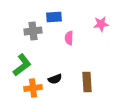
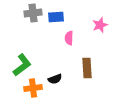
blue rectangle: moved 2 px right
pink star: moved 1 px left, 1 px down; rotated 14 degrees counterclockwise
gray cross: moved 18 px up
brown rectangle: moved 14 px up
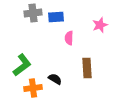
black semicircle: rotated 128 degrees counterclockwise
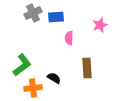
gray cross: rotated 18 degrees counterclockwise
black semicircle: moved 1 px left, 1 px up
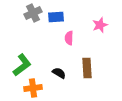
black semicircle: moved 5 px right, 5 px up
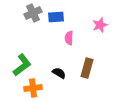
brown rectangle: rotated 18 degrees clockwise
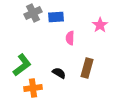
pink star: rotated 14 degrees counterclockwise
pink semicircle: moved 1 px right
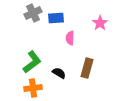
blue rectangle: moved 1 px down
pink star: moved 2 px up
green L-shape: moved 10 px right, 3 px up
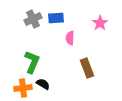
gray cross: moved 6 px down
green L-shape: rotated 30 degrees counterclockwise
brown rectangle: rotated 36 degrees counterclockwise
black semicircle: moved 16 px left, 11 px down
orange cross: moved 10 px left
